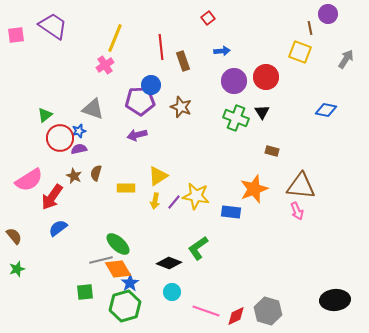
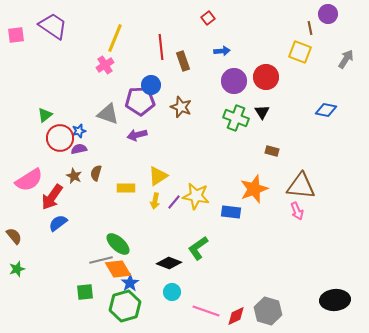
gray triangle at (93, 109): moved 15 px right, 5 px down
blue semicircle at (58, 228): moved 5 px up
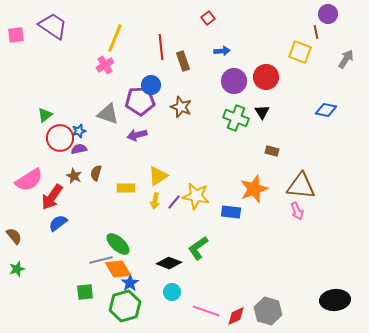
brown line at (310, 28): moved 6 px right, 4 px down
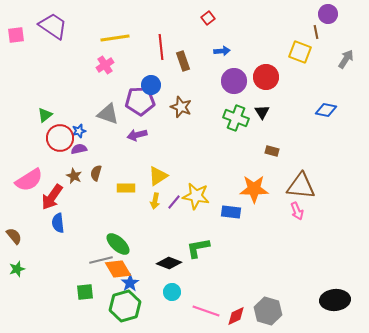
yellow line at (115, 38): rotated 60 degrees clockwise
orange star at (254, 189): rotated 20 degrees clockwise
blue semicircle at (58, 223): rotated 60 degrees counterclockwise
green L-shape at (198, 248): rotated 25 degrees clockwise
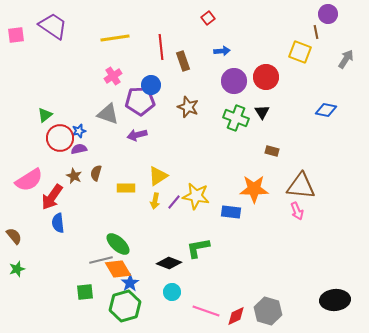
pink cross at (105, 65): moved 8 px right, 11 px down
brown star at (181, 107): moved 7 px right
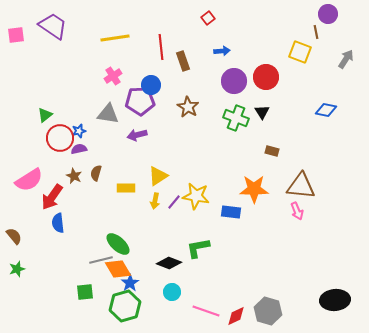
brown star at (188, 107): rotated 10 degrees clockwise
gray triangle at (108, 114): rotated 10 degrees counterclockwise
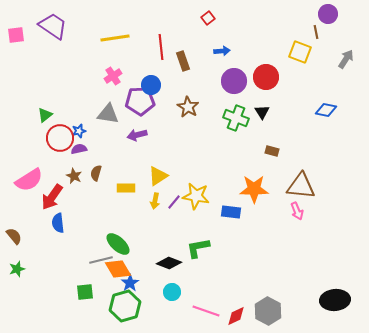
gray hexagon at (268, 311): rotated 12 degrees clockwise
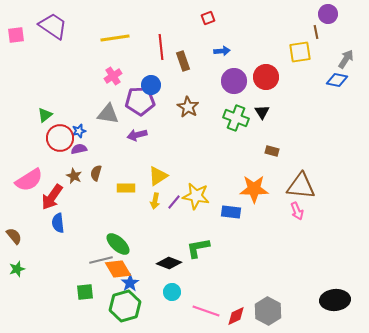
red square at (208, 18): rotated 16 degrees clockwise
yellow square at (300, 52): rotated 30 degrees counterclockwise
blue diamond at (326, 110): moved 11 px right, 30 px up
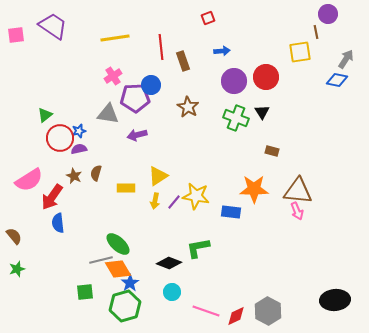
purple pentagon at (140, 101): moved 5 px left, 3 px up
brown triangle at (301, 186): moved 3 px left, 5 px down
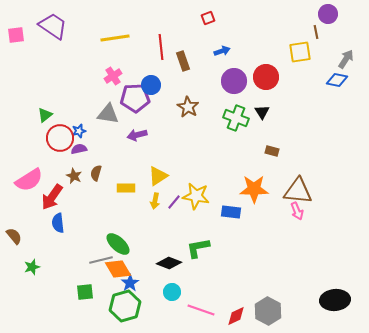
blue arrow at (222, 51): rotated 14 degrees counterclockwise
green star at (17, 269): moved 15 px right, 2 px up
pink line at (206, 311): moved 5 px left, 1 px up
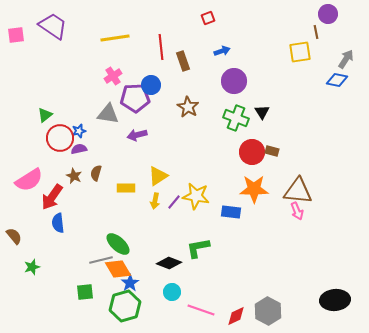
red circle at (266, 77): moved 14 px left, 75 px down
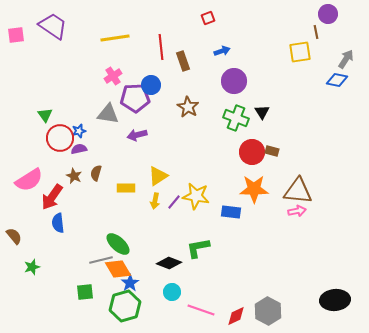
green triangle at (45, 115): rotated 28 degrees counterclockwise
pink arrow at (297, 211): rotated 78 degrees counterclockwise
